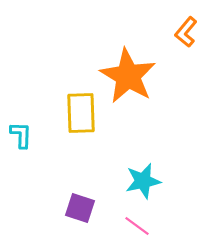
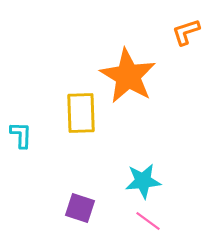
orange L-shape: rotated 32 degrees clockwise
cyan star: rotated 6 degrees clockwise
pink line: moved 11 px right, 5 px up
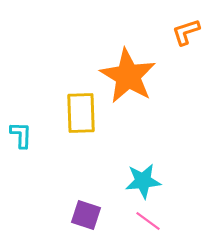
purple square: moved 6 px right, 7 px down
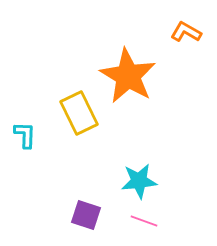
orange L-shape: rotated 48 degrees clockwise
yellow rectangle: moved 2 px left; rotated 24 degrees counterclockwise
cyan L-shape: moved 4 px right
cyan star: moved 4 px left
pink line: moved 4 px left; rotated 16 degrees counterclockwise
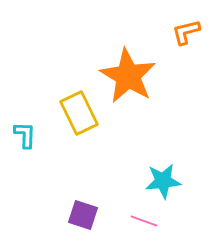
orange L-shape: rotated 44 degrees counterclockwise
cyan star: moved 24 px right
purple square: moved 3 px left
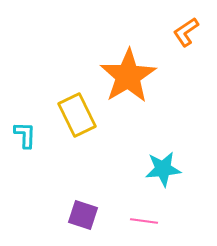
orange L-shape: rotated 20 degrees counterclockwise
orange star: rotated 10 degrees clockwise
yellow rectangle: moved 2 px left, 2 px down
cyan star: moved 12 px up
pink line: rotated 12 degrees counterclockwise
